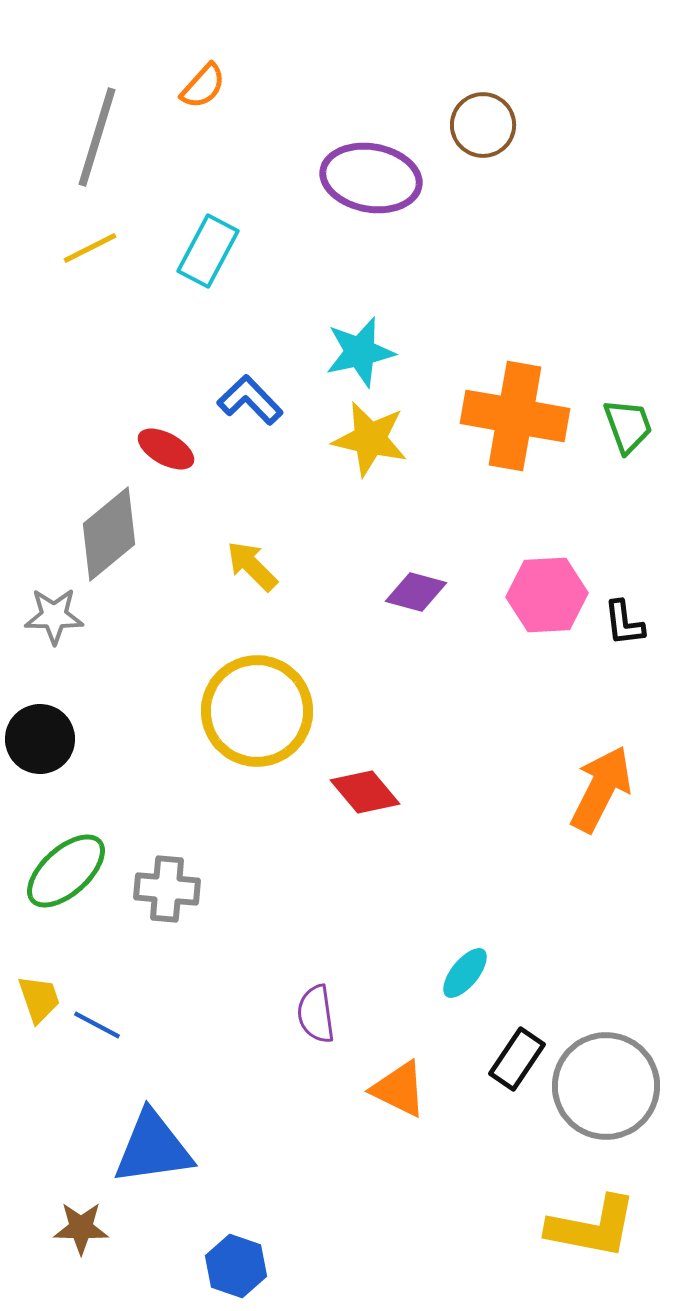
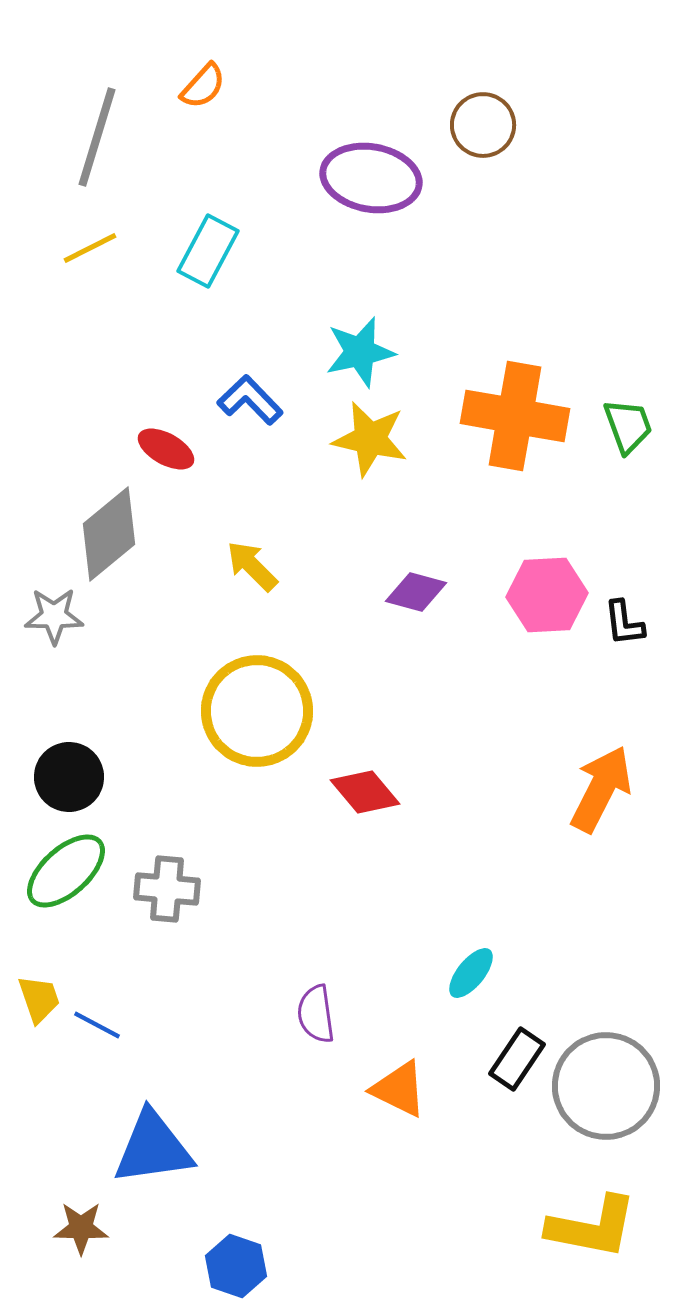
black circle: moved 29 px right, 38 px down
cyan ellipse: moved 6 px right
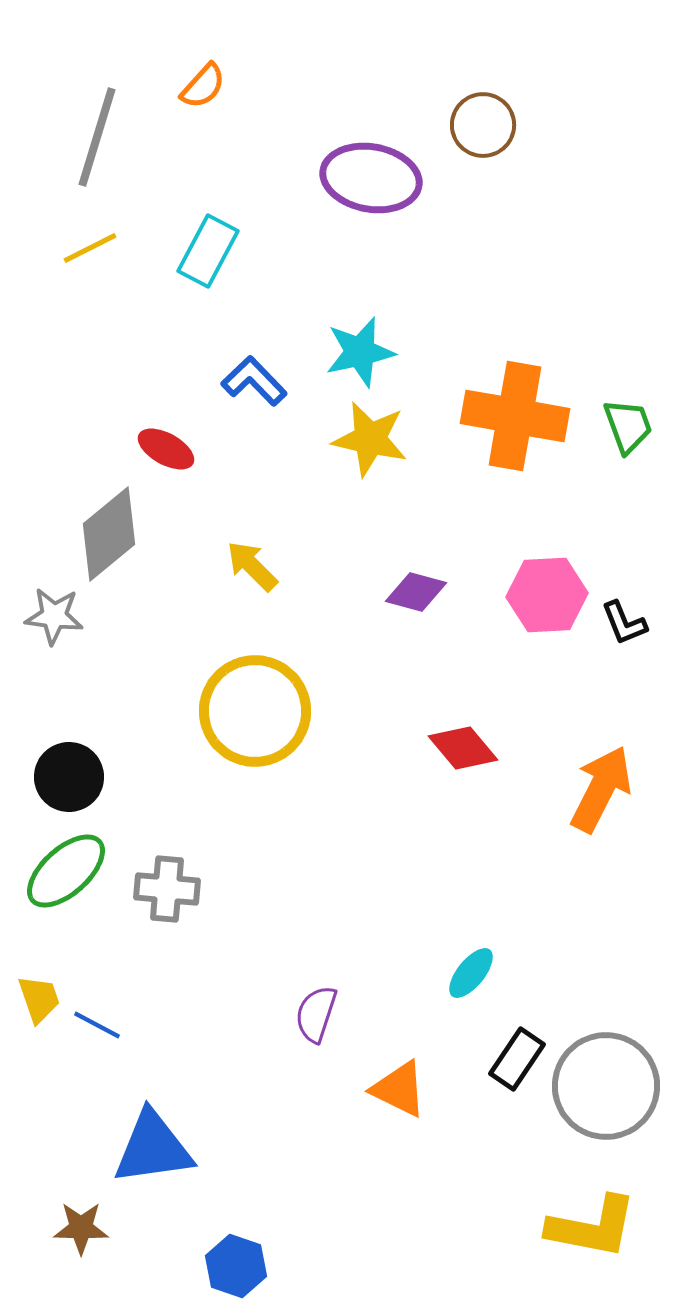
blue L-shape: moved 4 px right, 19 px up
gray star: rotated 6 degrees clockwise
black L-shape: rotated 15 degrees counterclockwise
yellow circle: moved 2 px left
red diamond: moved 98 px right, 44 px up
purple semicircle: rotated 26 degrees clockwise
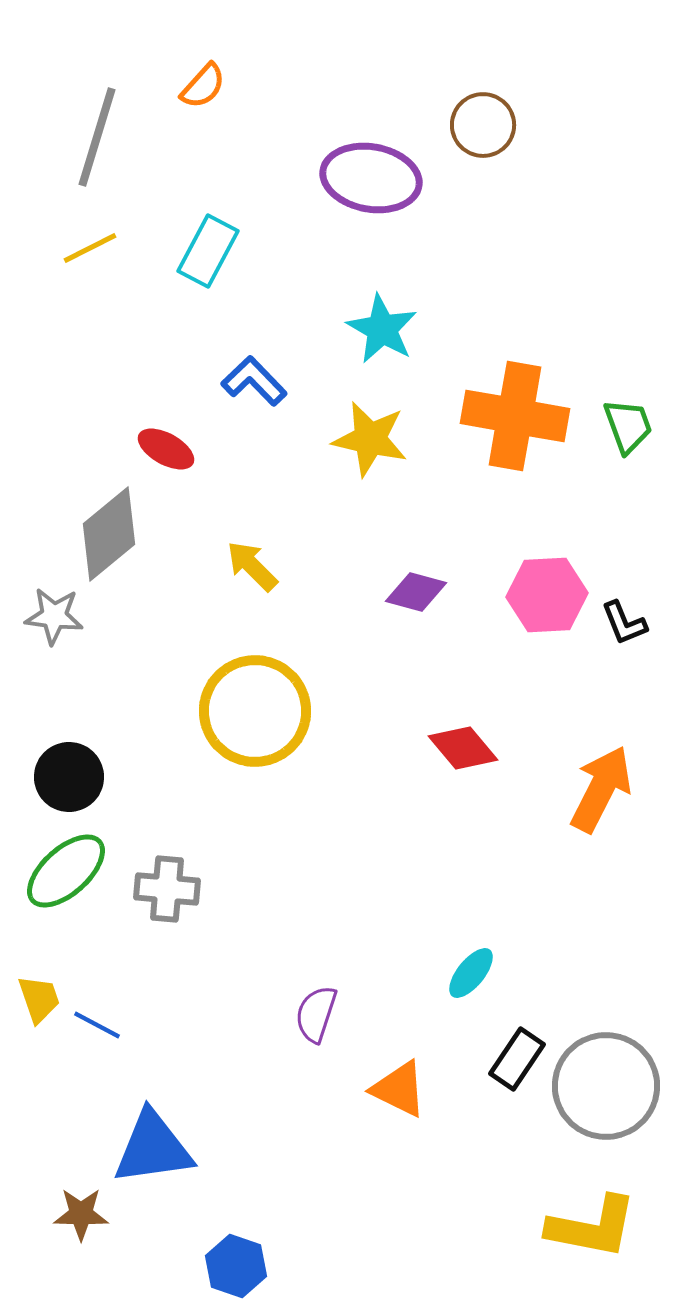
cyan star: moved 22 px right, 23 px up; rotated 30 degrees counterclockwise
brown star: moved 14 px up
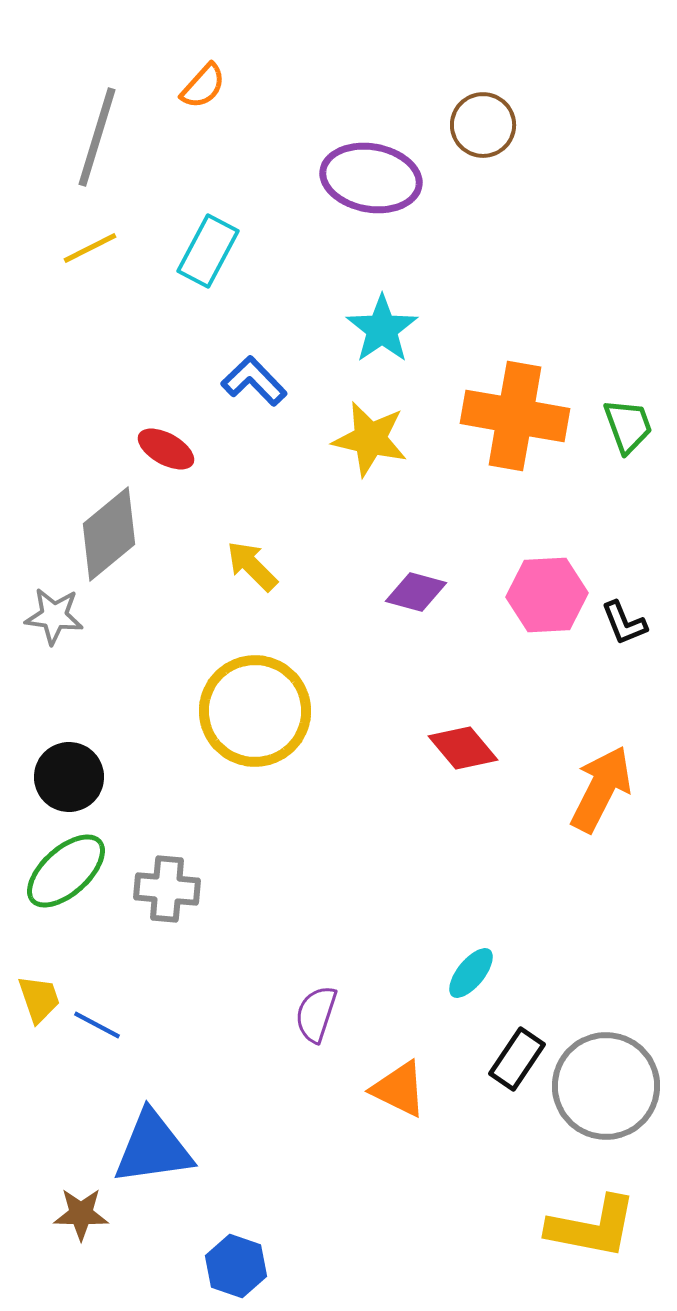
cyan star: rotated 8 degrees clockwise
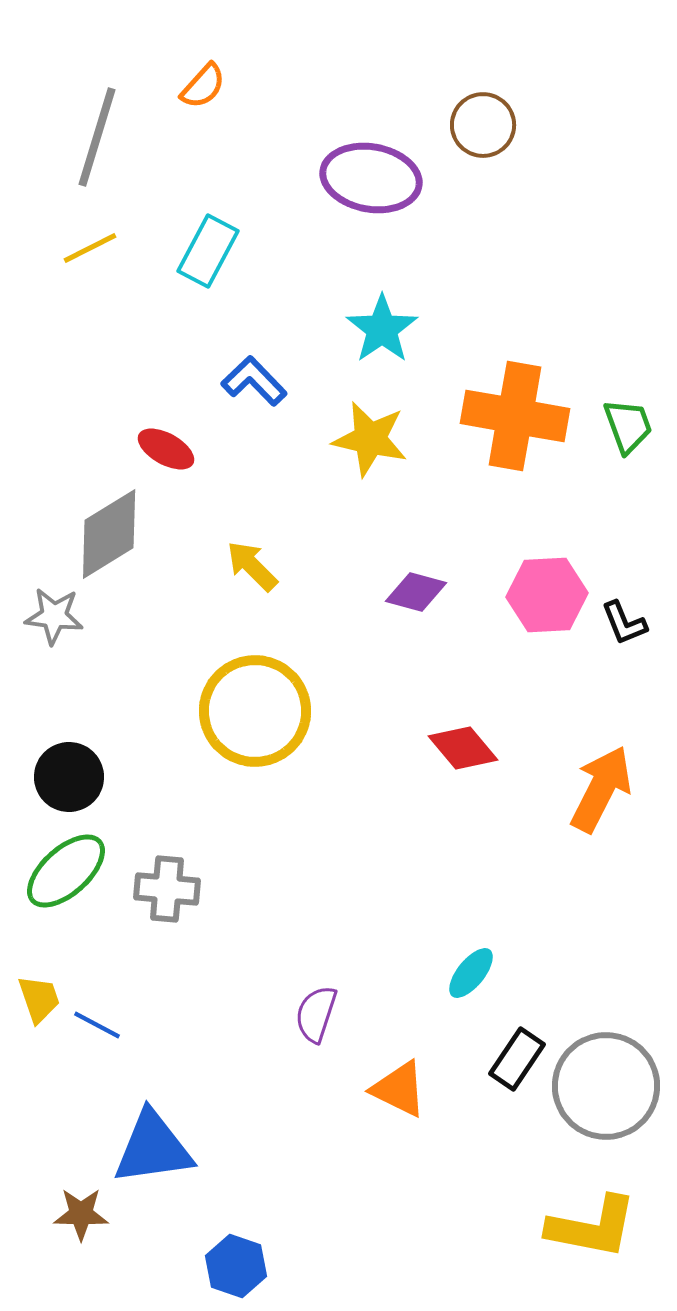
gray diamond: rotated 8 degrees clockwise
